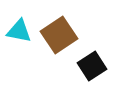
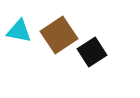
black square: moved 14 px up
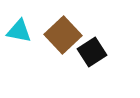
brown square: moved 4 px right; rotated 9 degrees counterclockwise
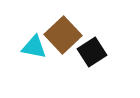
cyan triangle: moved 15 px right, 16 px down
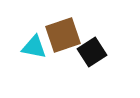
brown square: rotated 24 degrees clockwise
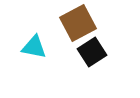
brown square: moved 15 px right, 12 px up; rotated 9 degrees counterclockwise
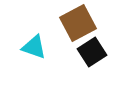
cyan triangle: rotated 8 degrees clockwise
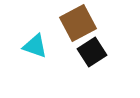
cyan triangle: moved 1 px right, 1 px up
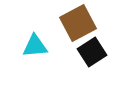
cyan triangle: rotated 24 degrees counterclockwise
